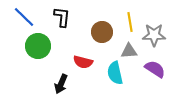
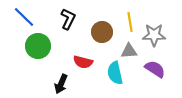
black L-shape: moved 6 px right, 2 px down; rotated 20 degrees clockwise
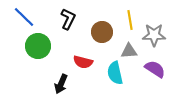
yellow line: moved 2 px up
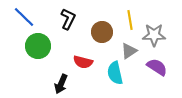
gray triangle: rotated 30 degrees counterclockwise
purple semicircle: moved 2 px right, 2 px up
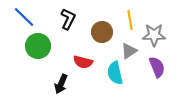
purple semicircle: rotated 35 degrees clockwise
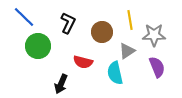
black L-shape: moved 4 px down
gray triangle: moved 2 px left
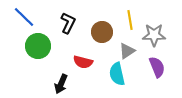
cyan semicircle: moved 2 px right, 1 px down
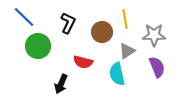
yellow line: moved 5 px left, 1 px up
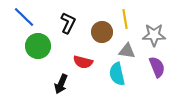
gray triangle: rotated 42 degrees clockwise
